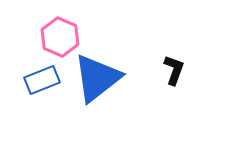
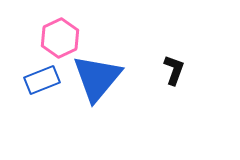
pink hexagon: moved 1 px down; rotated 12 degrees clockwise
blue triangle: rotated 12 degrees counterclockwise
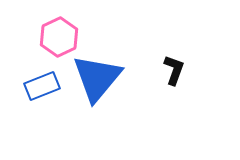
pink hexagon: moved 1 px left, 1 px up
blue rectangle: moved 6 px down
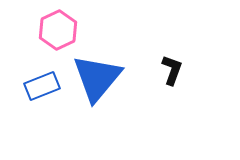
pink hexagon: moved 1 px left, 7 px up
black L-shape: moved 2 px left
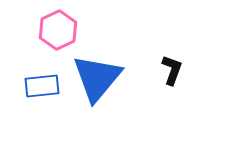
blue rectangle: rotated 16 degrees clockwise
